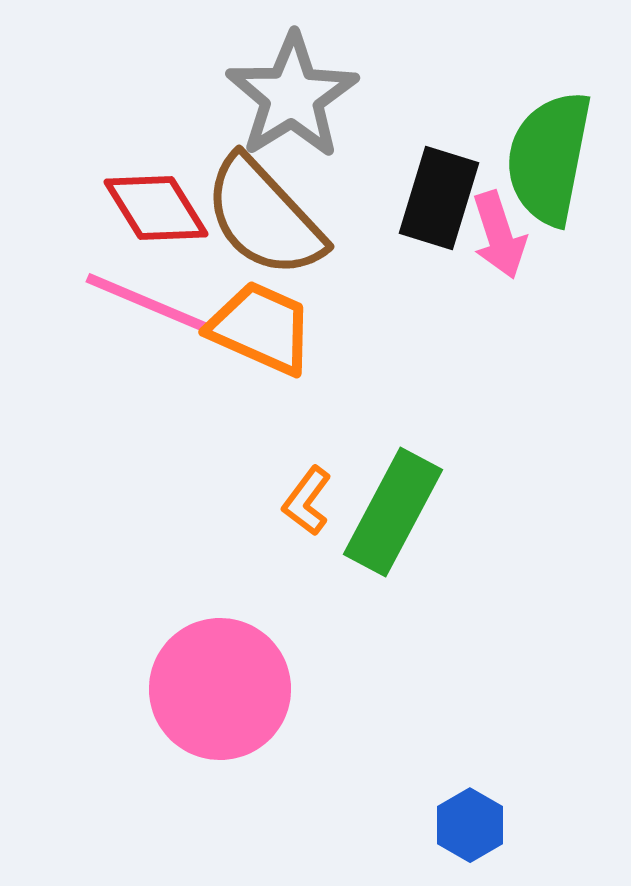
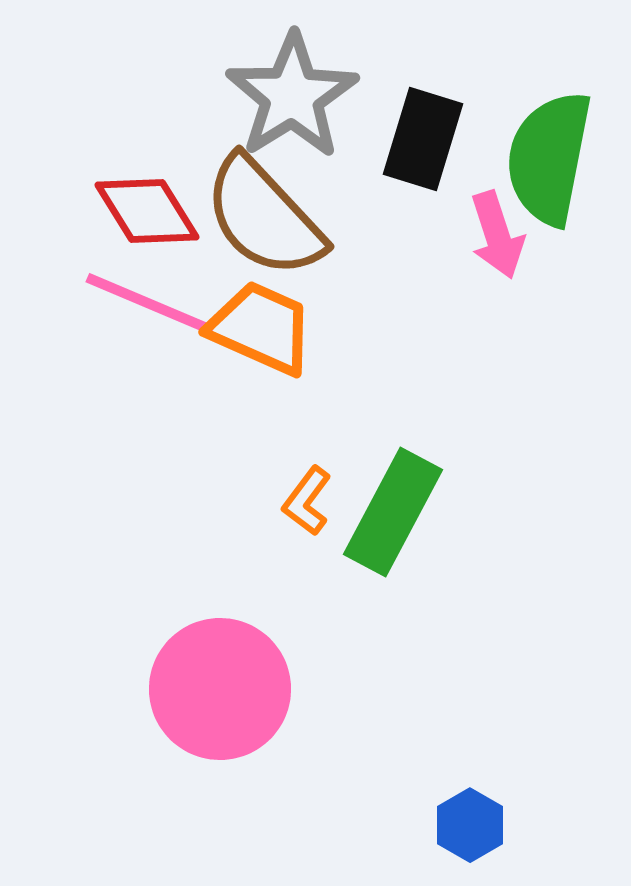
black rectangle: moved 16 px left, 59 px up
red diamond: moved 9 px left, 3 px down
pink arrow: moved 2 px left
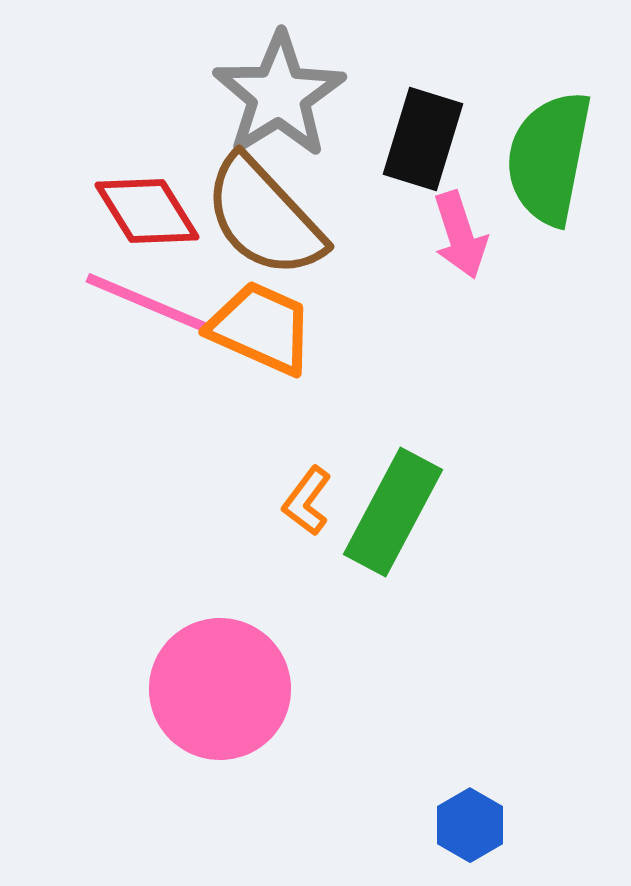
gray star: moved 13 px left, 1 px up
pink arrow: moved 37 px left
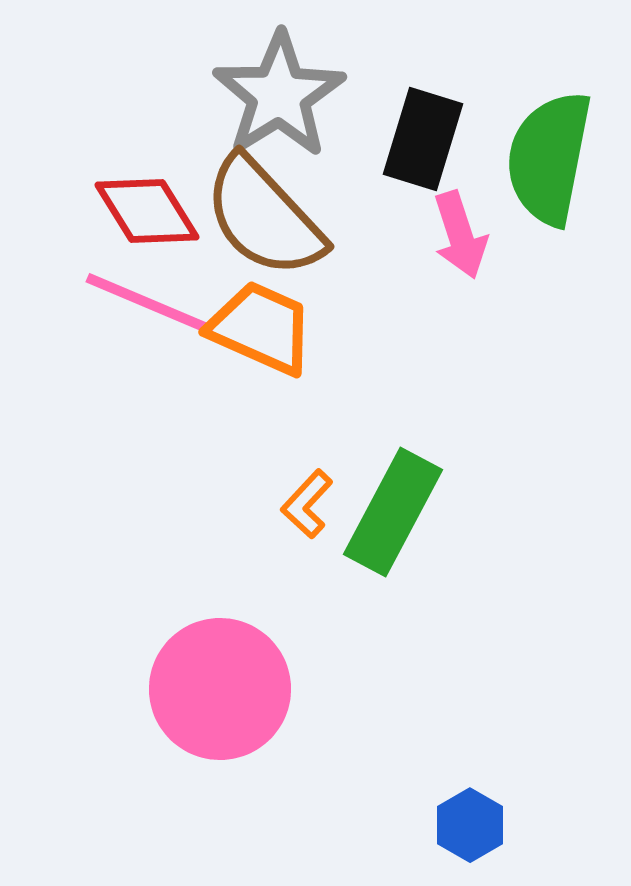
orange L-shape: moved 3 px down; rotated 6 degrees clockwise
